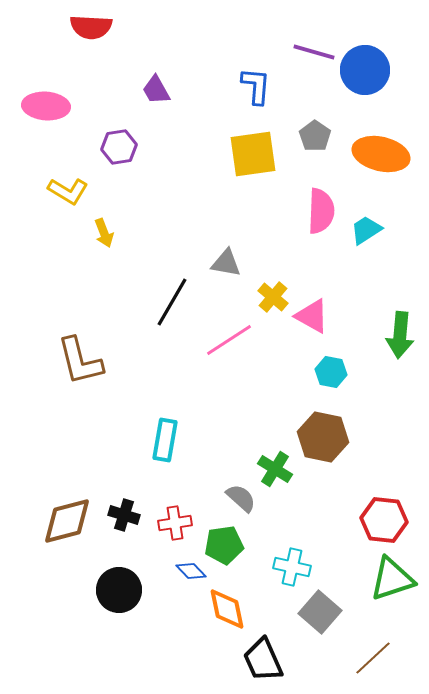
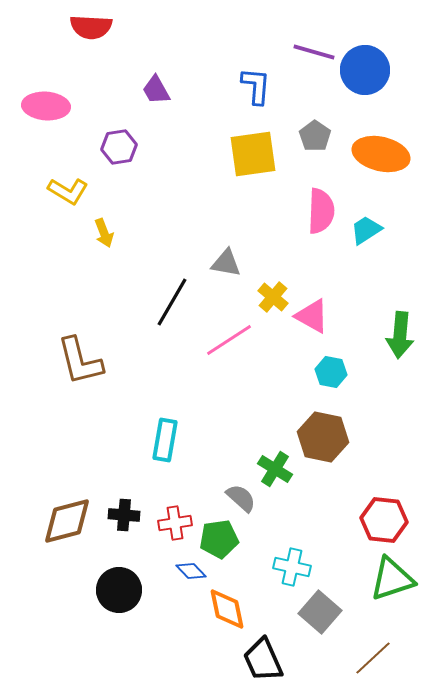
black cross: rotated 12 degrees counterclockwise
green pentagon: moved 5 px left, 6 px up
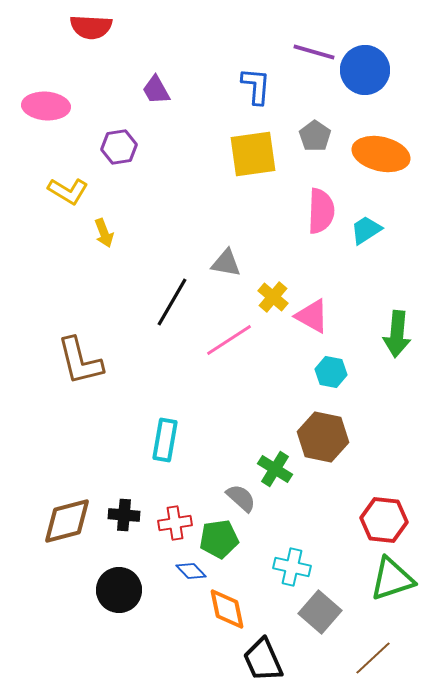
green arrow: moved 3 px left, 1 px up
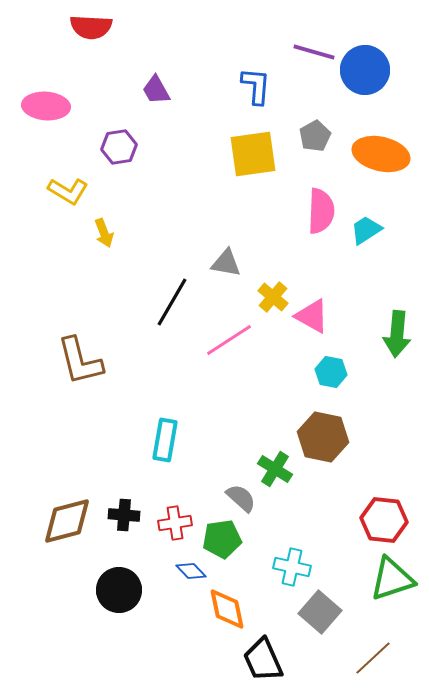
gray pentagon: rotated 8 degrees clockwise
green pentagon: moved 3 px right
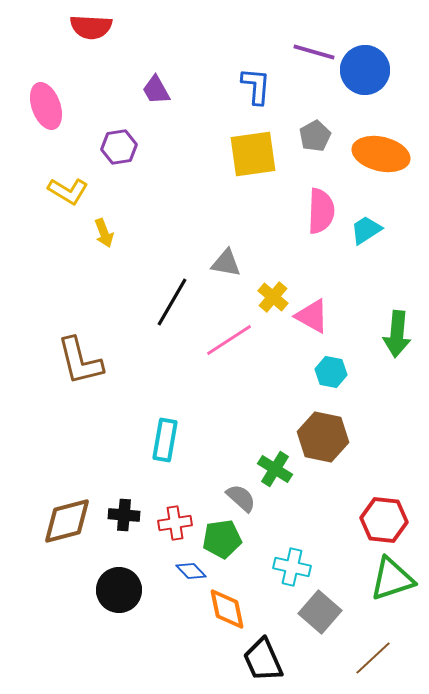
pink ellipse: rotated 66 degrees clockwise
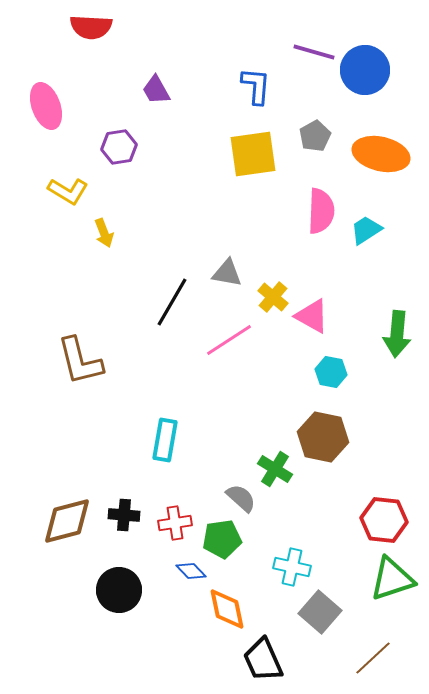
gray triangle: moved 1 px right, 10 px down
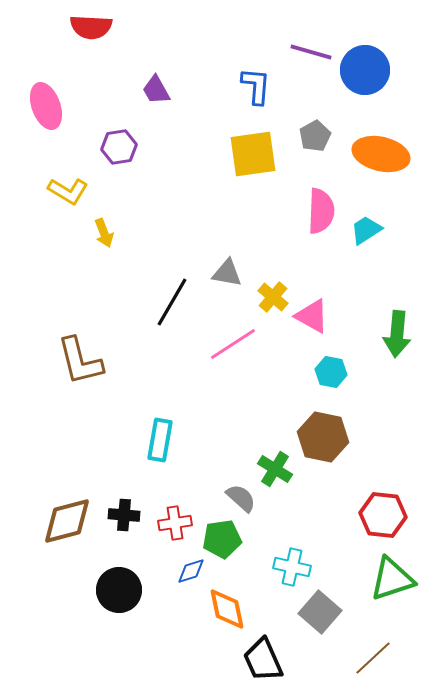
purple line: moved 3 px left
pink line: moved 4 px right, 4 px down
cyan rectangle: moved 5 px left
red hexagon: moved 1 px left, 5 px up
blue diamond: rotated 64 degrees counterclockwise
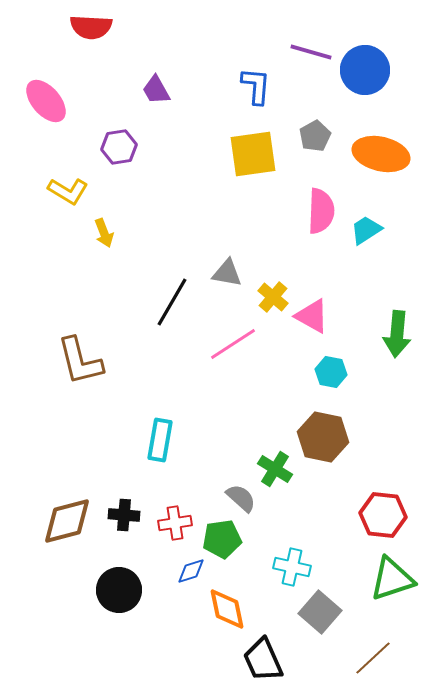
pink ellipse: moved 5 px up; rotated 21 degrees counterclockwise
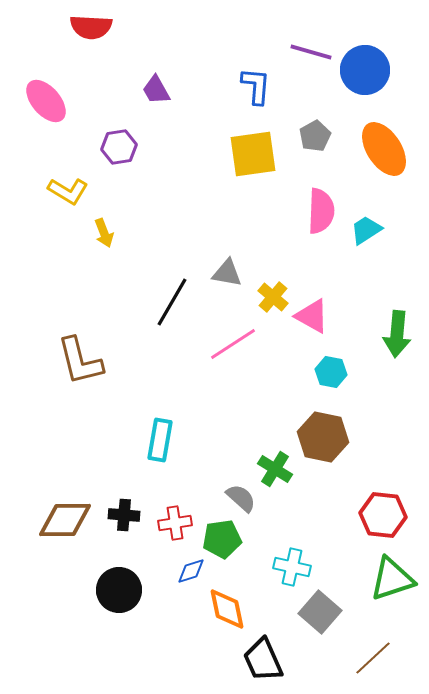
orange ellipse: moved 3 px right, 5 px up; rotated 44 degrees clockwise
brown diamond: moved 2 px left, 1 px up; rotated 14 degrees clockwise
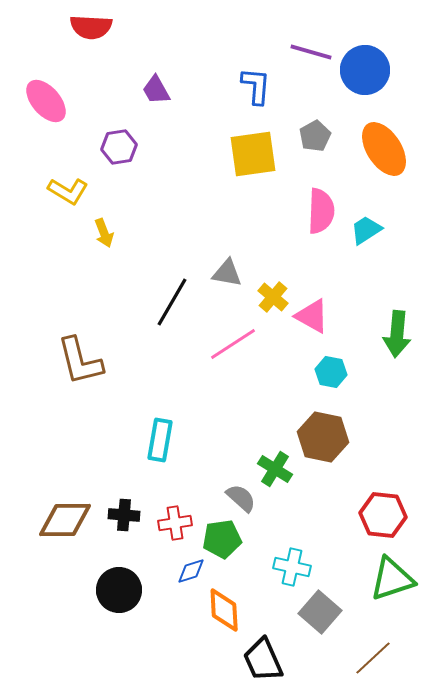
orange diamond: moved 3 px left, 1 px down; rotated 9 degrees clockwise
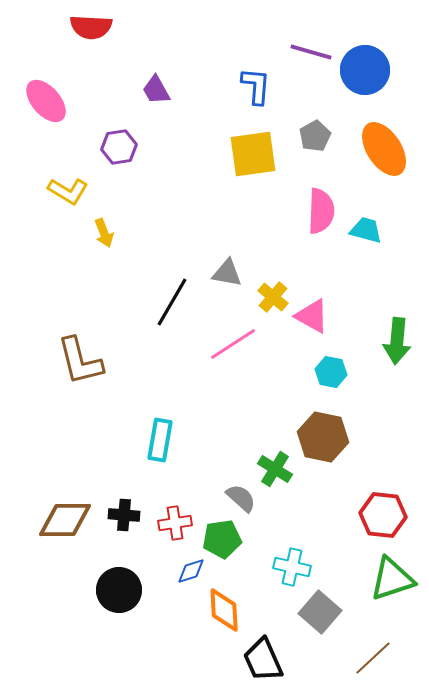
cyan trapezoid: rotated 48 degrees clockwise
green arrow: moved 7 px down
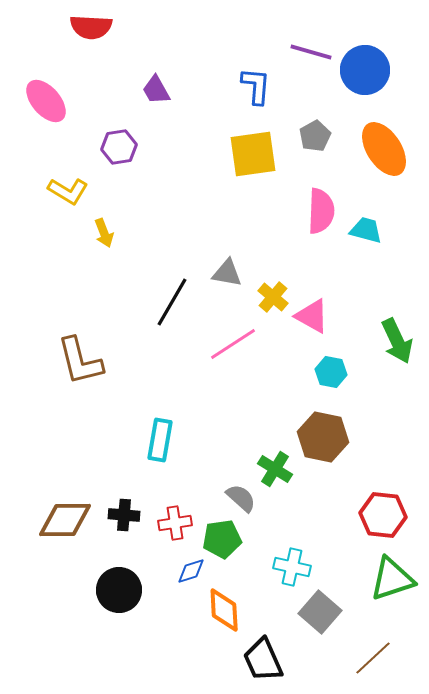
green arrow: rotated 30 degrees counterclockwise
